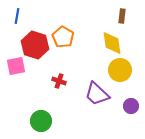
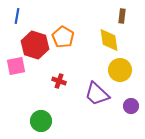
yellow diamond: moved 3 px left, 3 px up
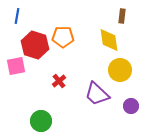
orange pentagon: rotated 30 degrees counterclockwise
red cross: rotated 32 degrees clockwise
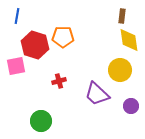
yellow diamond: moved 20 px right
red cross: rotated 24 degrees clockwise
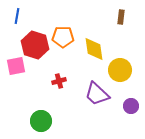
brown rectangle: moved 1 px left, 1 px down
yellow diamond: moved 35 px left, 9 px down
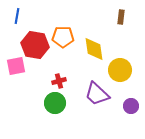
red hexagon: rotated 8 degrees counterclockwise
green circle: moved 14 px right, 18 px up
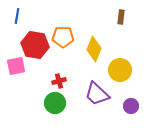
yellow diamond: rotated 30 degrees clockwise
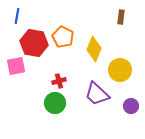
orange pentagon: rotated 25 degrees clockwise
red hexagon: moved 1 px left, 2 px up
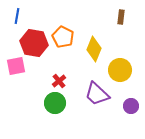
red cross: rotated 24 degrees counterclockwise
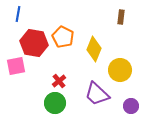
blue line: moved 1 px right, 2 px up
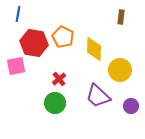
yellow diamond: rotated 20 degrees counterclockwise
red cross: moved 2 px up
purple trapezoid: moved 1 px right, 2 px down
